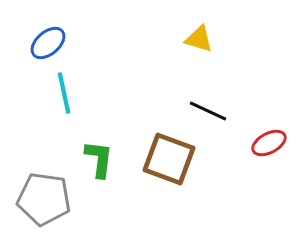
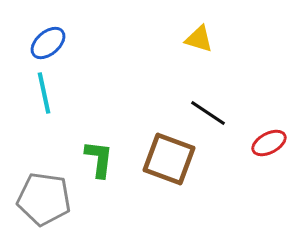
cyan line: moved 20 px left
black line: moved 2 px down; rotated 9 degrees clockwise
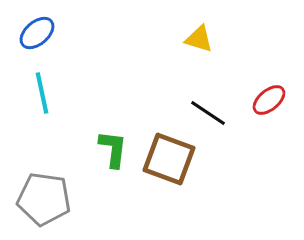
blue ellipse: moved 11 px left, 10 px up
cyan line: moved 2 px left
red ellipse: moved 43 px up; rotated 12 degrees counterclockwise
green L-shape: moved 14 px right, 10 px up
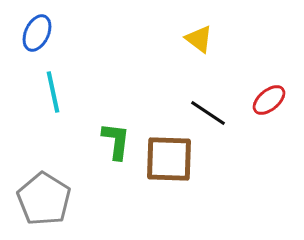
blue ellipse: rotated 24 degrees counterclockwise
yellow triangle: rotated 20 degrees clockwise
cyan line: moved 11 px right, 1 px up
green L-shape: moved 3 px right, 8 px up
brown square: rotated 18 degrees counterclockwise
gray pentagon: rotated 24 degrees clockwise
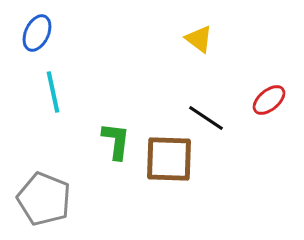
black line: moved 2 px left, 5 px down
gray pentagon: rotated 10 degrees counterclockwise
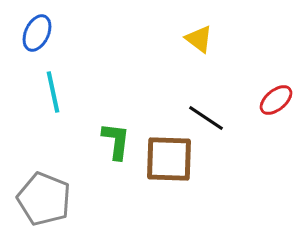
red ellipse: moved 7 px right
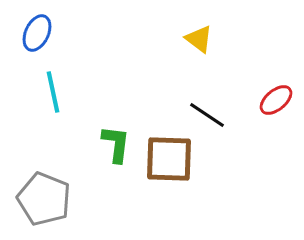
black line: moved 1 px right, 3 px up
green L-shape: moved 3 px down
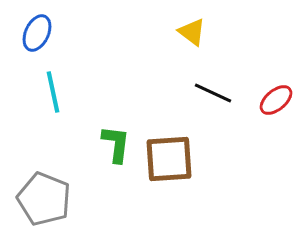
yellow triangle: moved 7 px left, 7 px up
black line: moved 6 px right, 22 px up; rotated 9 degrees counterclockwise
brown square: rotated 6 degrees counterclockwise
